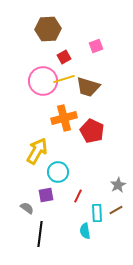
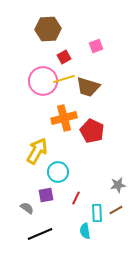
gray star: rotated 21 degrees clockwise
red line: moved 2 px left, 2 px down
black line: rotated 60 degrees clockwise
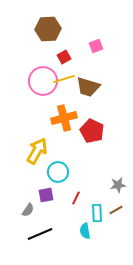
gray semicircle: moved 1 px right, 2 px down; rotated 88 degrees clockwise
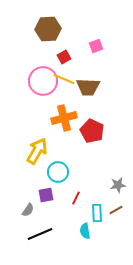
yellow line: rotated 40 degrees clockwise
brown trapezoid: rotated 15 degrees counterclockwise
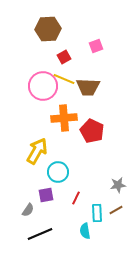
pink circle: moved 5 px down
orange cross: rotated 10 degrees clockwise
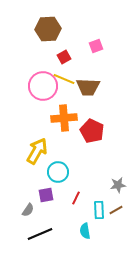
cyan rectangle: moved 2 px right, 3 px up
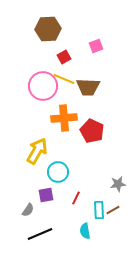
gray star: moved 1 px up
brown line: moved 3 px left
